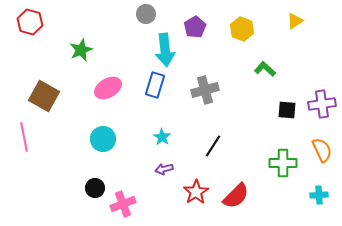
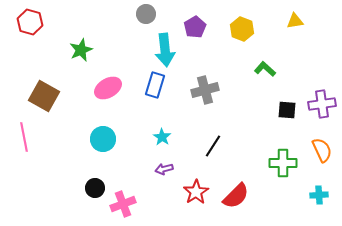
yellow triangle: rotated 24 degrees clockwise
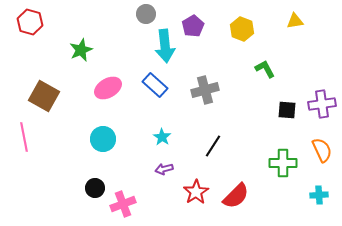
purple pentagon: moved 2 px left, 1 px up
cyan arrow: moved 4 px up
green L-shape: rotated 20 degrees clockwise
blue rectangle: rotated 65 degrees counterclockwise
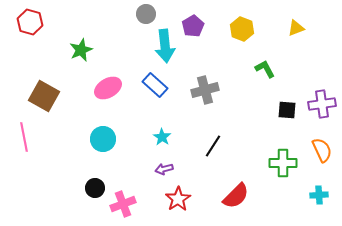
yellow triangle: moved 1 px right, 7 px down; rotated 12 degrees counterclockwise
red star: moved 18 px left, 7 px down
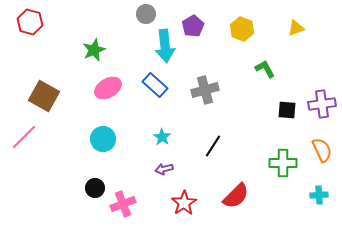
green star: moved 13 px right
pink line: rotated 56 degrees clockwise
red star: moved 6 px right, 4 px down
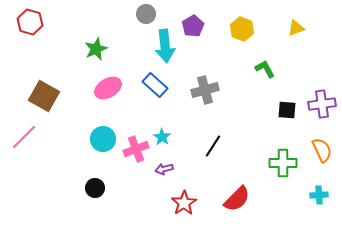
green star: moved 2 px right, 1 px up
red semicircle: moved 1 px right, 3 px down
pink cross: moved 13 px right, 55 px up
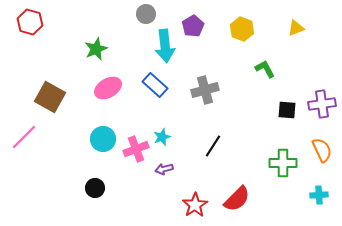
brown square: moved 6 px right, 1 px down
cyan star: rotated 18 degrees clockwise
red star: moved 11 px right, 2 px down
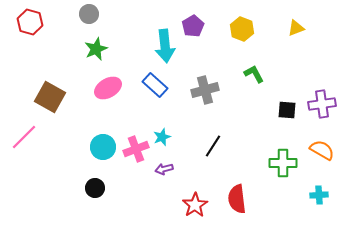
gray circle: moved 57 px left
green L-shape: moved 11 px left, 5 px down
cyan circle: moved 8 px down
orange semicircle: rotated 35 degrees counterclockwise
red semicircle: rotated 128 degrees clockwise
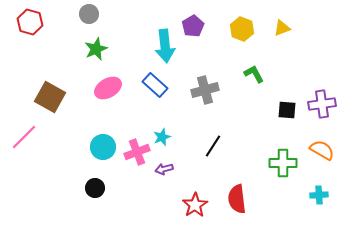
yellow triangle: moved 14 px left
pink cross: moved 1 px right, 3 px down
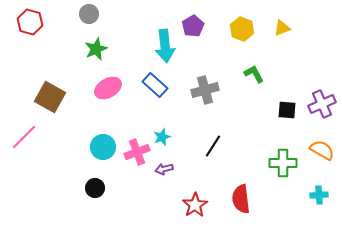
purple cross: rotated 16 degrees counterclockwise
red semicircle: moved 4 px right
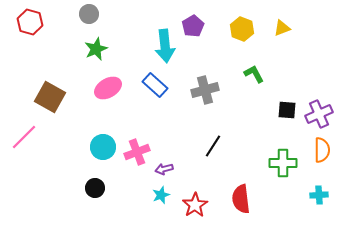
purple cross: moved 3 px left, 10 px down
cyan star: moved 1 px left, 58 px down
orange semicircle: rotated 60 degrees clockwise
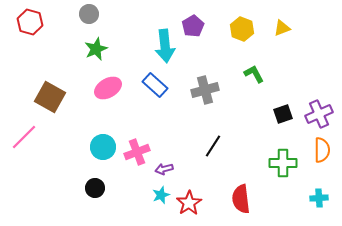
black square: moved 4 px left, 4 px down; rotated 24 degrees counterclockwise
cyan cross: moved 3 px down
red star: moved 6 px left, 2 px up
